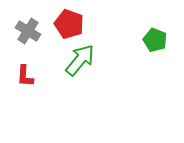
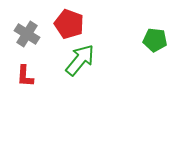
gray cross: moved 1 px left, 3 px down
green pentagon: rotated 15 degrees counterclockwise
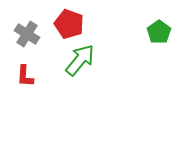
green pentagon: moved 4 px right, 8 px up; rotated 30 degrees clockwise
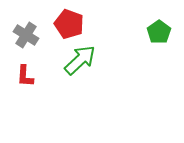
gray cross: moved 1 px left, 1 px down
green arrow: rotated 8 degrees clockwise
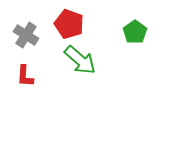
green pentagon: moved 24 px left
green arrow: rotated 84 degrees clockwise
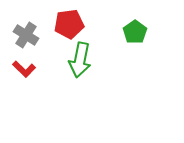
red pentagon: rotated 28 degrees counterclockwise
green arrow: rotated 60 degrees clockwise
red L-shape: moved 1 px left, 7 px up; rotated 50 degrees counterclockwise
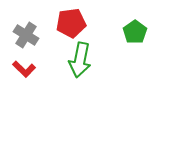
red pentagon: moved 2 px right, 1 px up
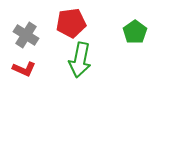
red L-shape: rotated 20 degrees counterclockwise
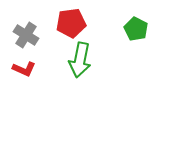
green pentagon: moved 1 px right, 3 px up; rotated 10 degrees counterclockwise
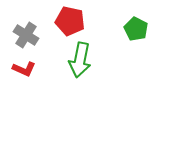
red pentagon: moved 1 px left, 2 px up; rotated 20 degrees clockwise
